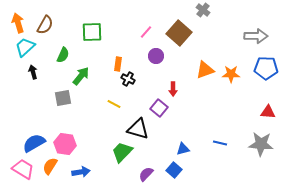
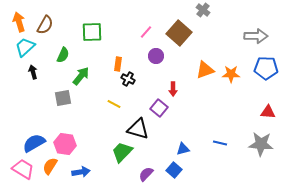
orange arrow: moved 1 px right, 1 px up
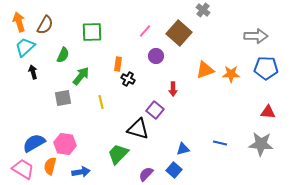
pink line: moved 1 px left, 1 px up
yellow line: moved 13 px left, 2 px up; rotated 48 degrees clockwise
purple square: moved 4 px left, 2 px down
green trapezoid: moved 4 px left, 2 px down
orange semicircle: rotated 18 degrees counterclockwise
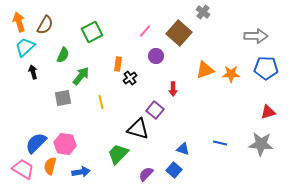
gray cross: moved 2 px down
green square: rotated 25 degrees counterclockwise
black cross: moved 2 px right, 1 px up; rotated 24 degrees clockwise
red triangle: rotated 21 degrees counterclockwise
blue semicircle: moved 2 px right; rotated 15 degrees counterclockwise
blue triangle: rotated 32 degrees clockwise
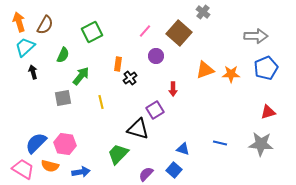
blue pentagon: rotated 25 degrees counterclockwise
purple square: rotated 18 degrees clockwise
orange semicircle: rotated 90 degrees counterclockwise
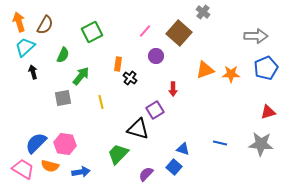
black cross: rotated 16 degrees counterclockwise
blue square: moved 3 px up
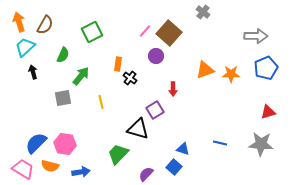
brown square: moved 10 px left
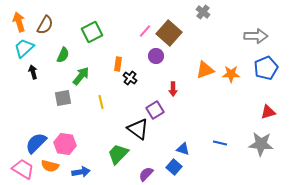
cyan trapezoid: moved 1 px left, 1 px down
black triangle: rotated 20 degrees clockwise
